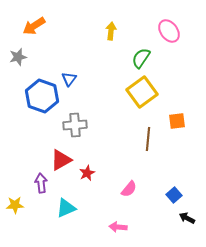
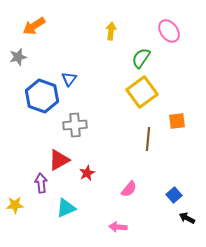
red triangle: moved 2 px left
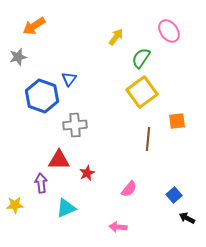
yellow arrow: moved 5 px right, 6 px down; rotated 30 degrees clockwise
red triangle: rotated 30 degrees clockwise
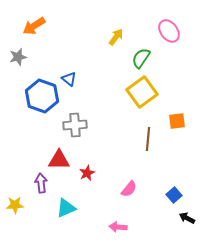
blue triangle: rotated 28 degrees counterclockwise
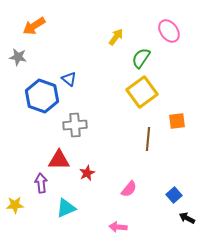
gray star: rotated 24 degrees clockwise
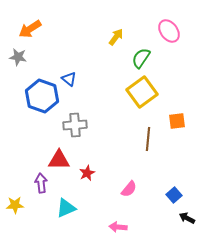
orange arrow: moved 4 px left, 3 px down
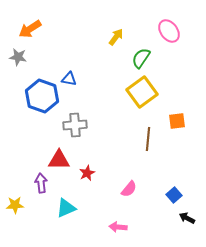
blue triangle: rotated 28 degrees counterclockwise
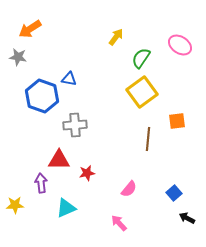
pink ellipse: moved 11 px right, 14 px down; rotated 20 degrees counterclockwise
red star: rotated 14 degrees clockwise
blue square: moved 2 px up
pink arrow: moved 1 px right, 4 px up; rotated 42 degrees clockwise
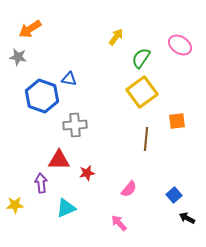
brown line: moved 2 px left
blue square: moved 2 px down
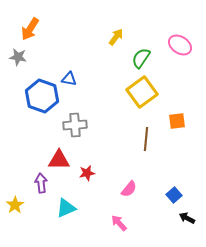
orange arrow: rotated 25 degrees counterclockwise
yellow star: rotated 30 degrees counterclockwise
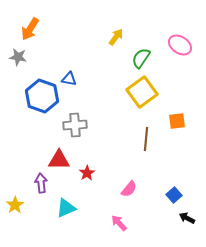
red star: rotated 21 degrees counterclockwise
